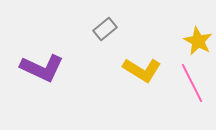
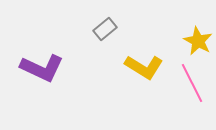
yellow L-shape: moved 2 px right, 3 px up
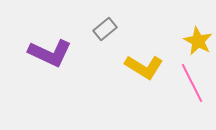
purple L-shape: moved 8 px right, 15 px up
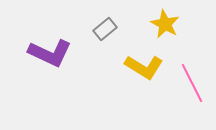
yellow star: moved 33 px left, 17 px up
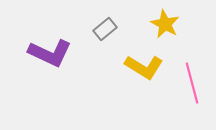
pink line: rotated 12 degrees clockwise
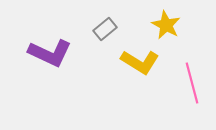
yellow star: moved 1 px right, 1 px down
yellow L-shape: moved 4 px left, 5 px up
